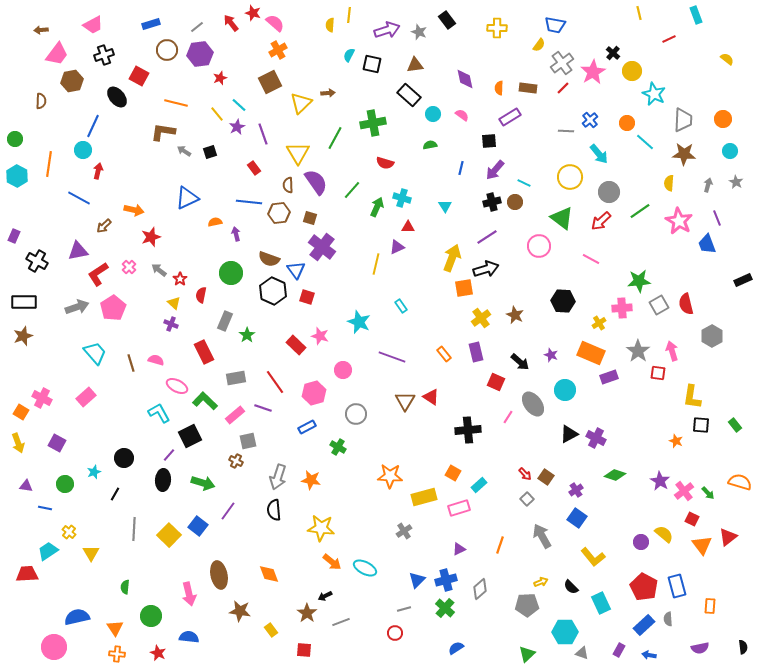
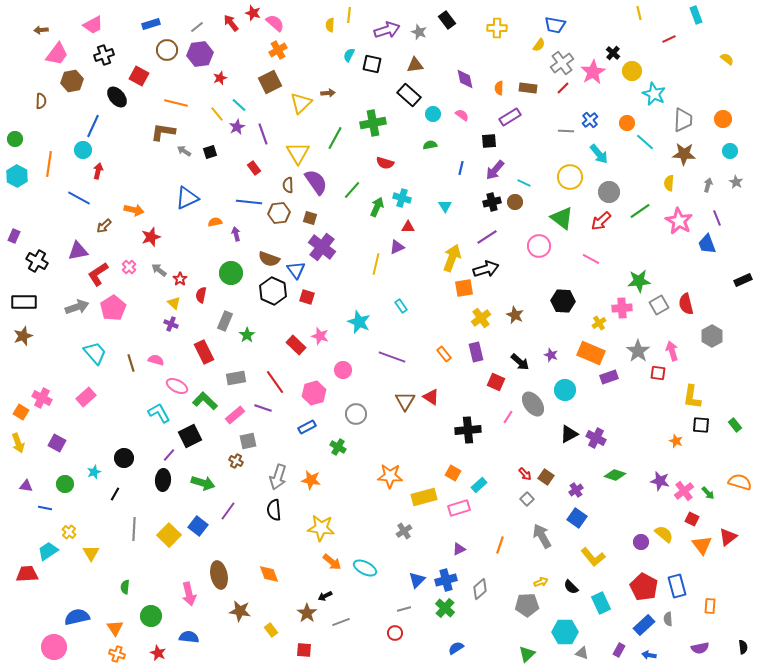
purple star at (660, 481): rotated 18 degrees counterclockwise
orange cross at (117, 654): rotated 14 degrees clockwise
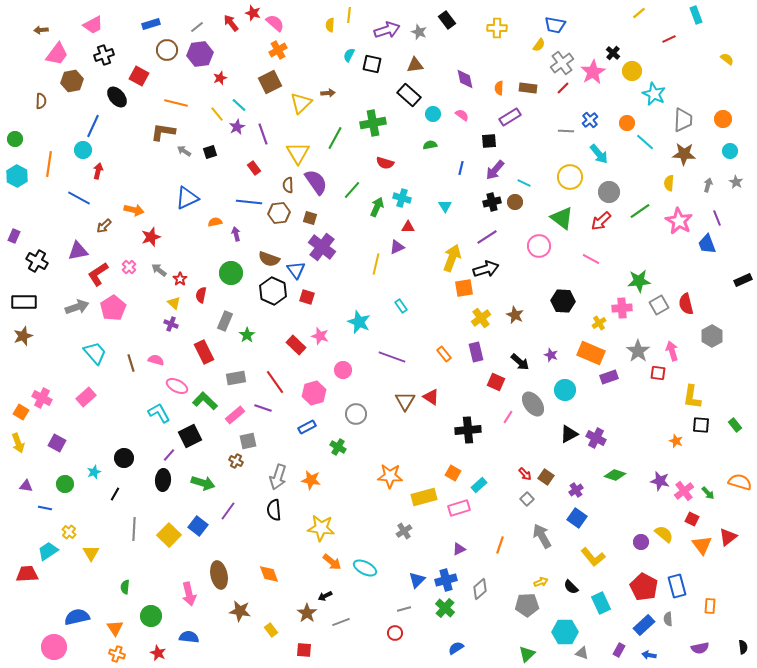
yellow line at (639, 13): rotated 64 degrees clockwise
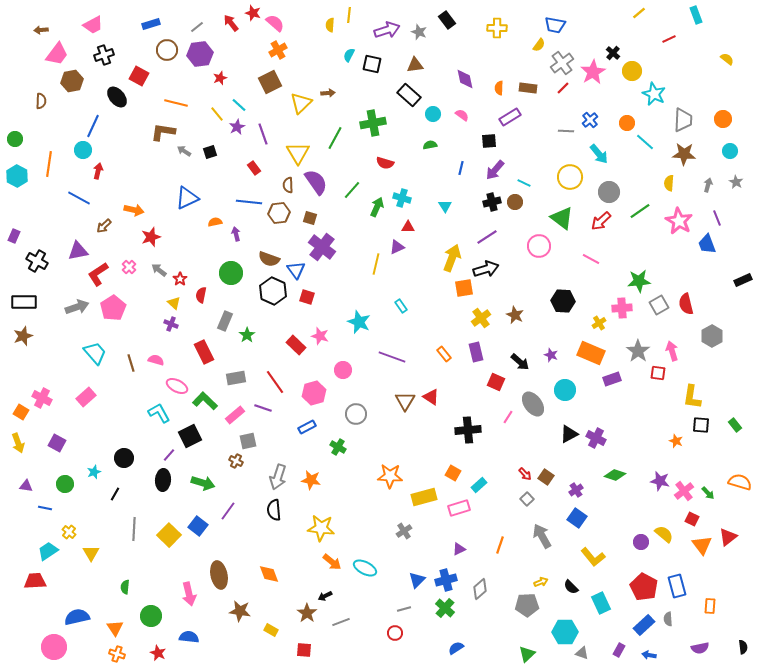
purple rectangle at (609, 377): moved 3 px right, 2 px down
red trapezoid at (27, 574): moved 8 px right, 7 px down
yellow rectangle at (271, 630): rotated 24 degrees counterclockwise
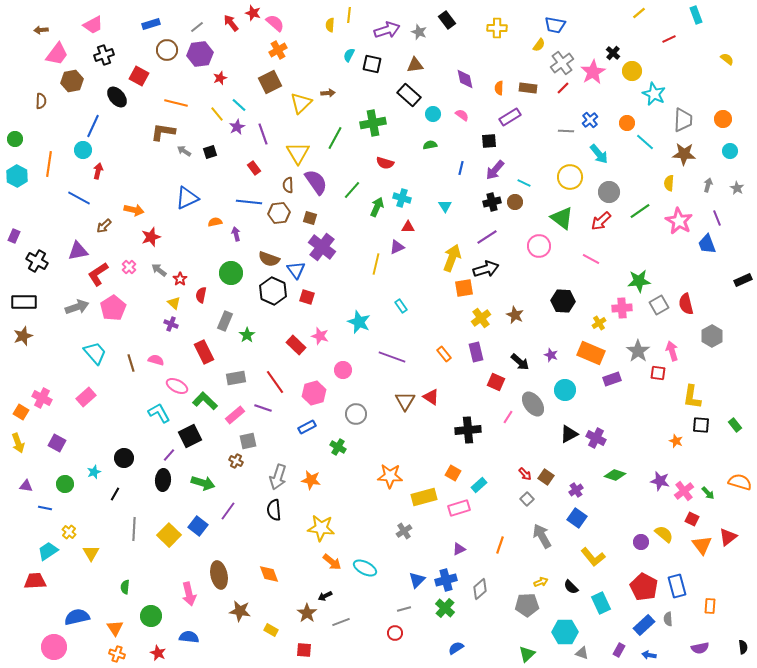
gray star at (736, 182): moved 1 px right, 6 px down
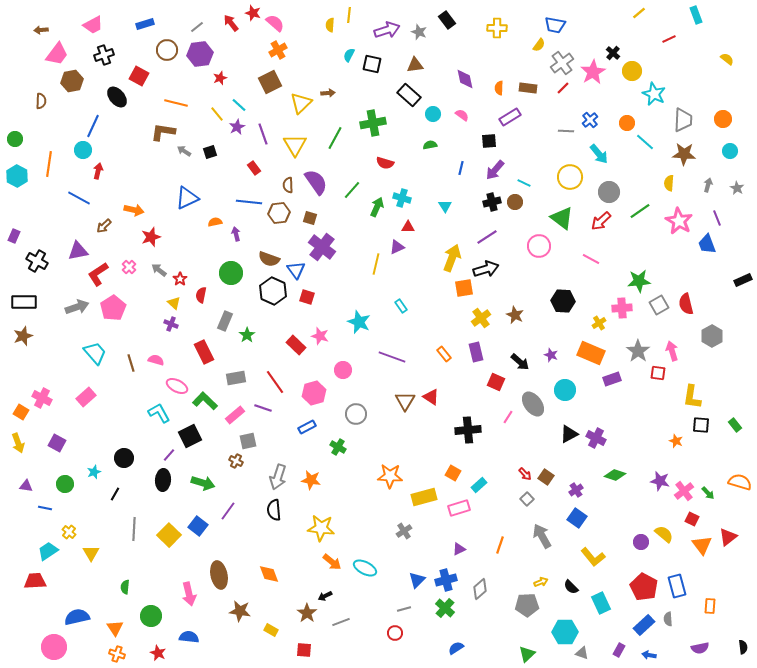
blue rectangle at (151, 24): moved 6 px left
yellow triangle at (298, 153): moved 3 px left, 8 px up
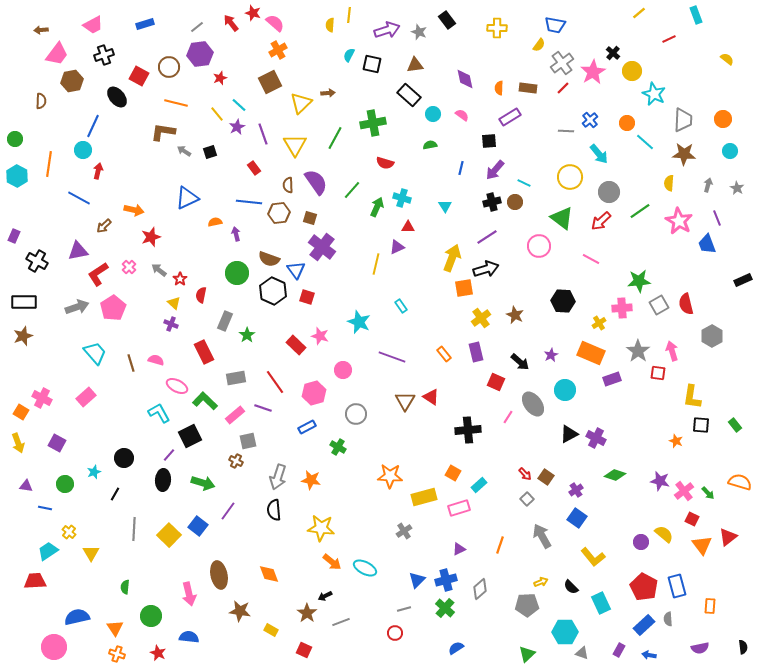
brown circle at (167, 50): moved 2 px right, 17 px down
green circle at (231, 273): moved 6 px right
purple star at (551, 355): rotated 24 degrees clockwise
red square at (304, 650): rotated 21 degrees clockwise
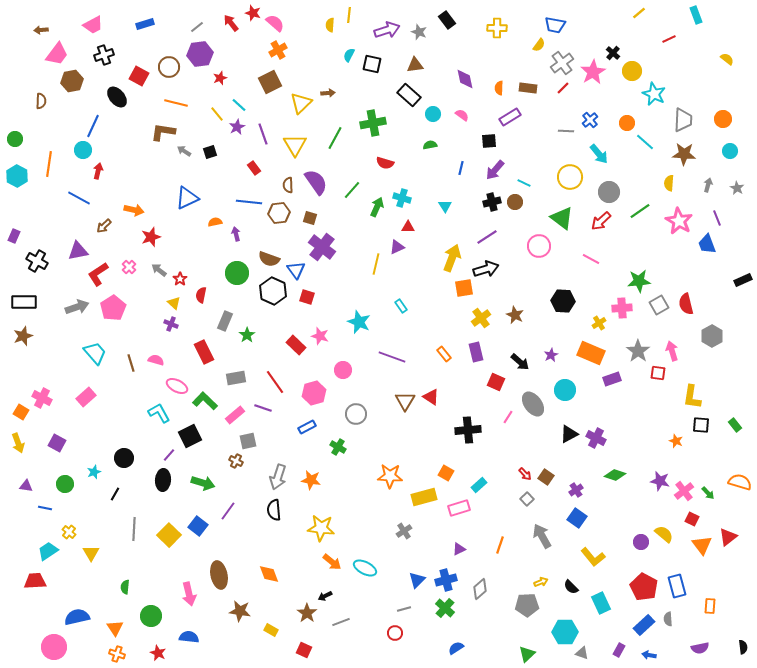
orange square at (453, 473): moved 7 px left
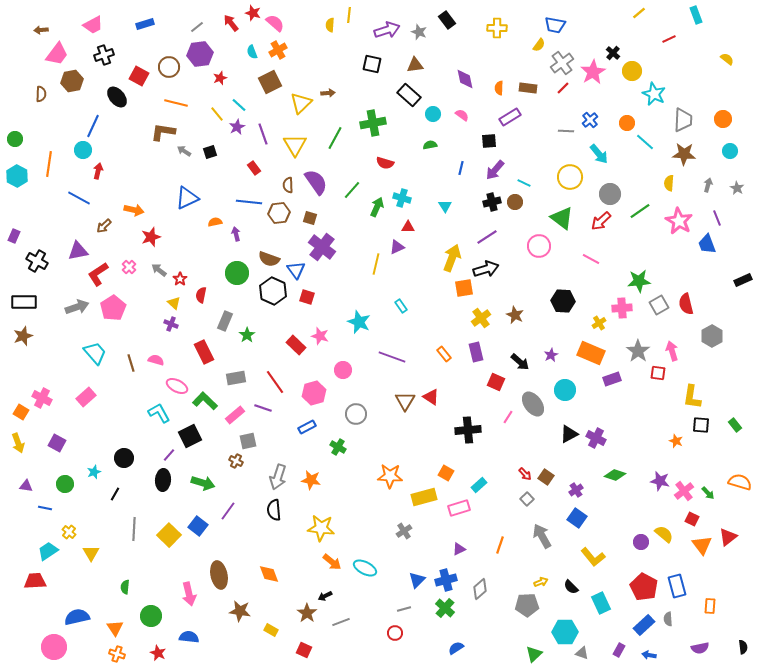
cyan semicircle at (349, 55): moved 97 px left, 3 px up; rotated 48 degrees counterclockwise
brown semicircle at (41, 101): moved 7 px up
gray circle at (609, 192): moved 1 px right, 2 px down
green triangle at (527, 654): moved 7 px right
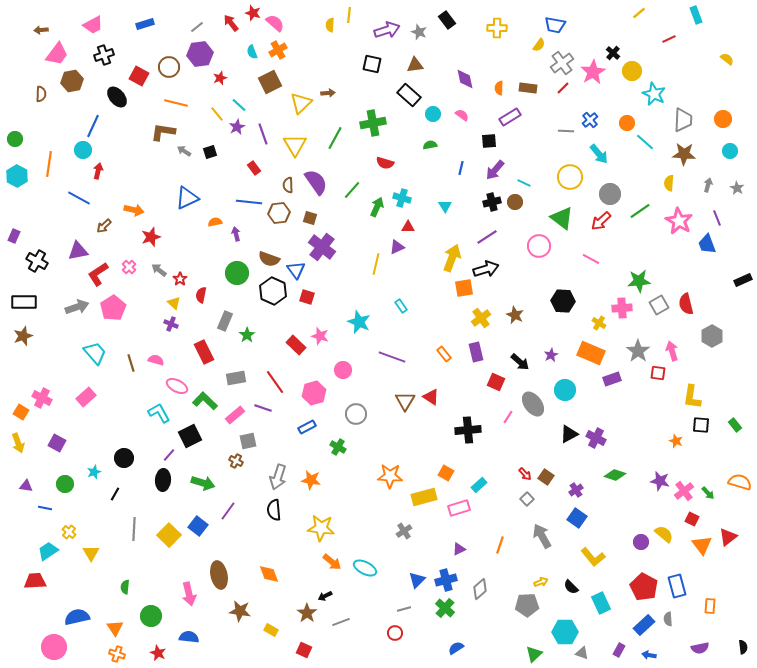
yellow cross at (599, 323): rotated 24 degrees counterclockwise
